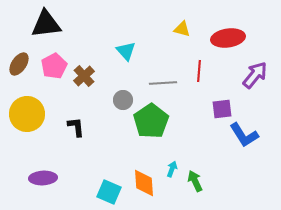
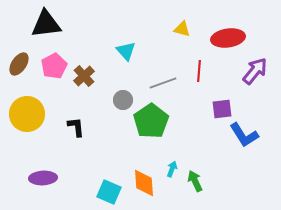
purple arrow: moved 4 px up
gray line: rotated 16 degrees counterclockwise
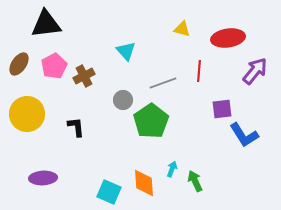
brown cross: rotated 15 degrees clockwise
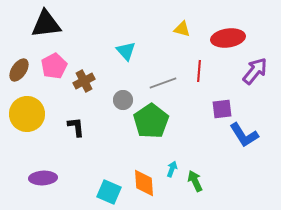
brown ellipse: moved 6 px down
brown cross: moved 5 px down
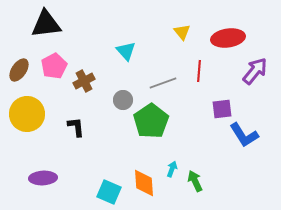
yellow triangle: moved 3 px down; rotated 36 degrees clockwise
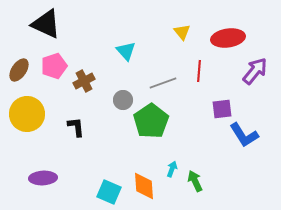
black triangle: rotated 32 degrees clockwise
pink pentagon: rotated 10 degrees clockwise
orange diamond: moved 3 px down
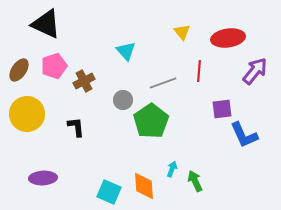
blue L-shape: rotated 8 degrees clockwise
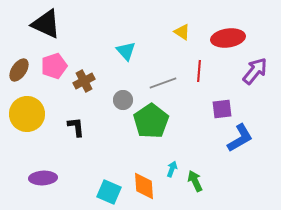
yellow triangle: rotated 18 degrees counterclockwise
blue L-shape: moved 4 px left, 3 px down; rotated 96 degrees counterclockwise
